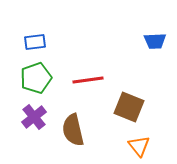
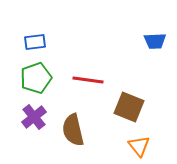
red line: rotated 16 degrees clockwise
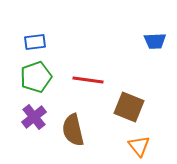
green pentagon: moved 1 px up
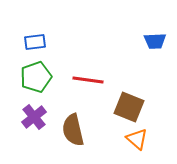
orange triangle: moved 2 px left, 7 px up; rotated 10 degrees counterclockwise
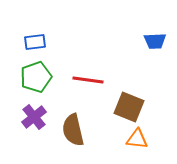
orange triangle: rotated 35 degrees counterclockwise
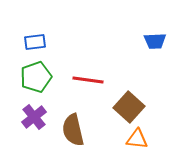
brown square: rotated 20 degrees clockwise
